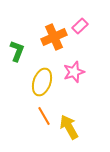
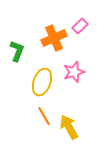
orange cross: moved 1 px down
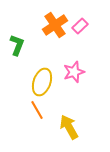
orange cross: moved 1 px right, 13 px up; rotated 10 degrees counterclockwise
green L-shape: moved 6 px up
orange line: moved 7 px left, 6 px up
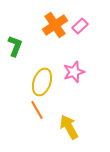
green L-shape: moved 2 px left, 1 px down
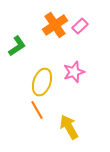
green L-shape: moved 2 px right; rotated 35 degrees clockwise
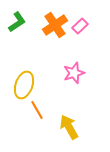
green L-shape: moved 24 px up
pink star: moved 1 px down
yellow ellipse: moved 18 px left, 3 px down
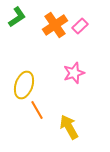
green L-shape: moved 5 px up
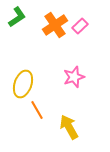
pink star: moved 4 px down
yellow ellipse: moved 1 px left, 1 px up
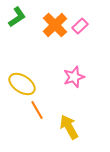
orange cross: rotated 10 degrees counterclockwise
yellow ellipse: moved 1 px left; rotated 76 degrees counterclockwise
